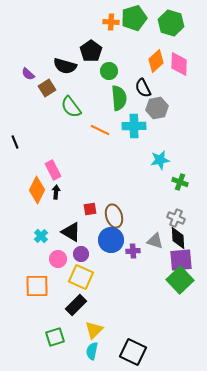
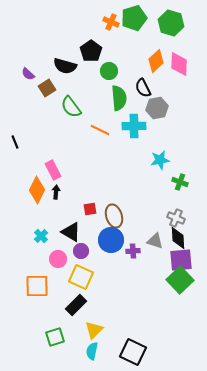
orange cross at (111, 22): rotated 21 degrees clockwise
purple circle at (81, 254): moved 3 px up
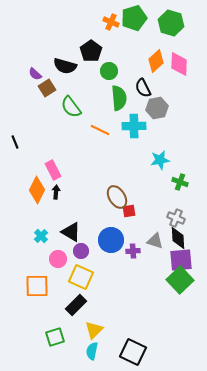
purple semicircle at (28, 74): moved 7 px right
red square at (90, 209): moved 39 px right, 2 px down
brown ellipse at (114, 216): moved 3 px right, 19 px up; rotated 15 degrees counterclockwise
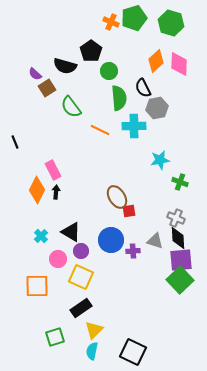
black rectangle at (76, 305): moved 5 px right, 3 px down; rotated 10 degrees clockwise
